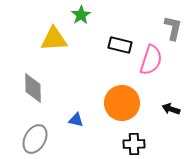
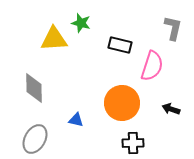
green star: moved 8 px down; rotated 24 degrees counterclockwise
pink semicircle: moved 1 px right, 6 px down
gray diamond: moved 1 px right
black cross: moved 1 px left, 1 px up
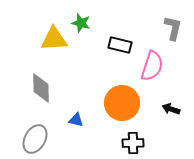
gray diamond: moved 7 px right
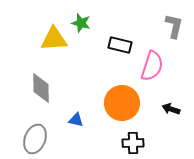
gray L-shape: moved 1 px right, 2 px up
gray ellipse: rotated 8 degrees counterclockwise
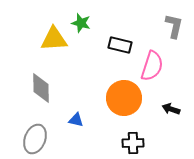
orange circle: moved 2 px right, 5 px up
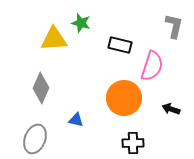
gray diamond: rotated 24 degrees clockwise
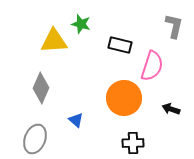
green star: moved 1 px down
yellow triangle: moved 2 px down
blue triangle: rotated 28 degrees clockwise
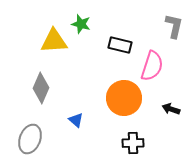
gray ellipse: moved 5 px left
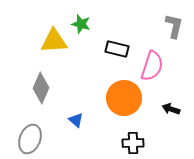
black rectangle: moved 3 px left, 4 px down
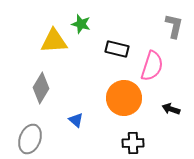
gray diamond: rotated 8 degrees clockwise
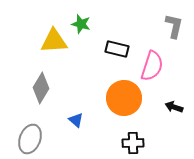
black arrow: moved 3 px right, 2 px up
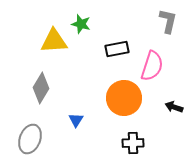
gray L-shape: moved 6 px left, 5 px up
black rectangle: rotated 25 degrees counterclockwise
blue triangle: rotated 21 degrees clockwise
